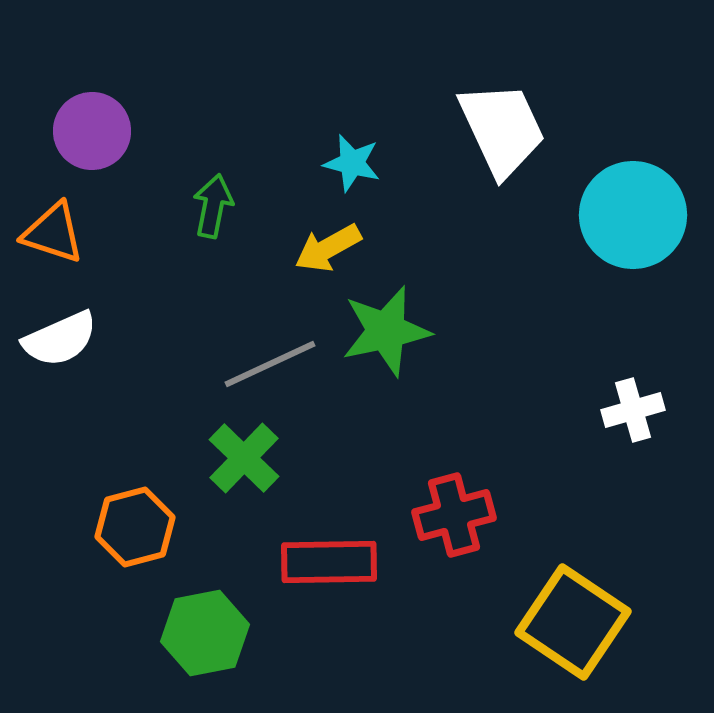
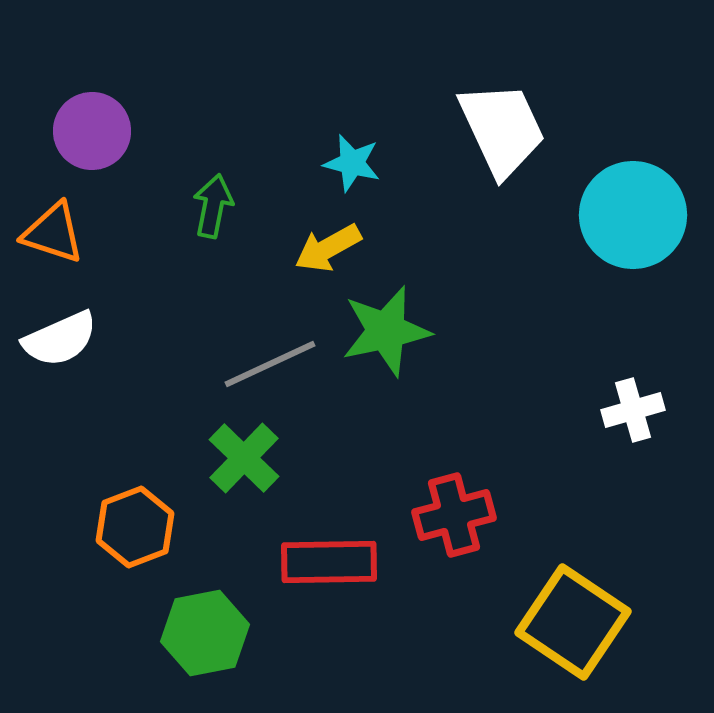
orange hexagon: rotated 6 degrees counterclockwise
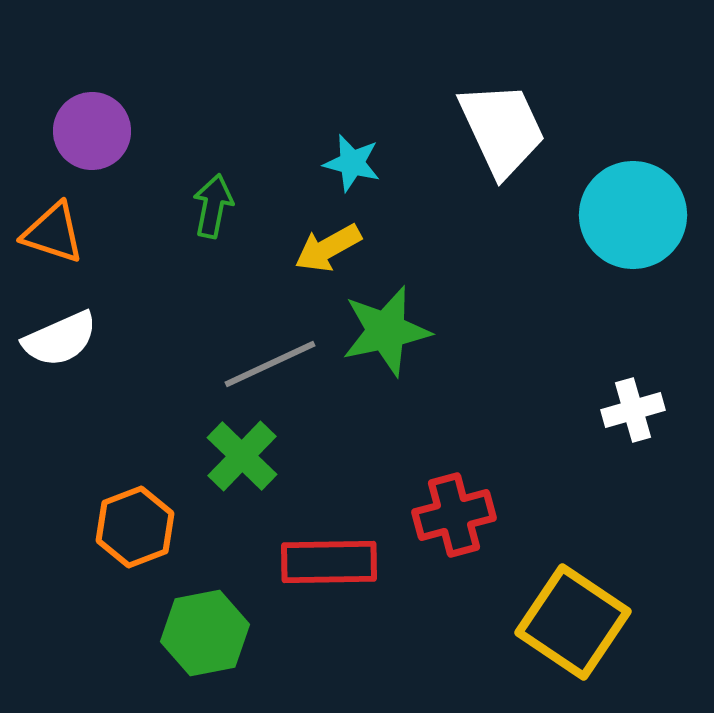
green cross: moved 2 px left, 2 px up
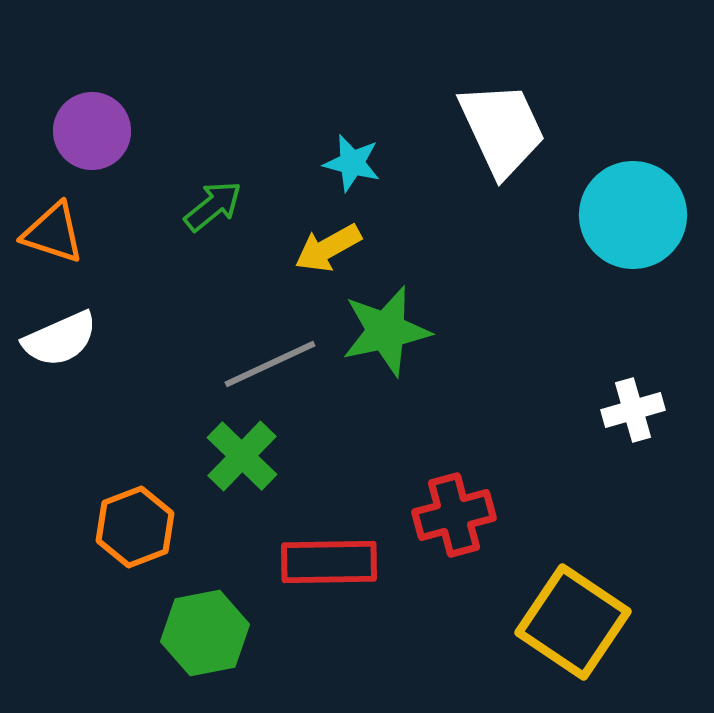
green arrow: rotated 40 degrees clockwise
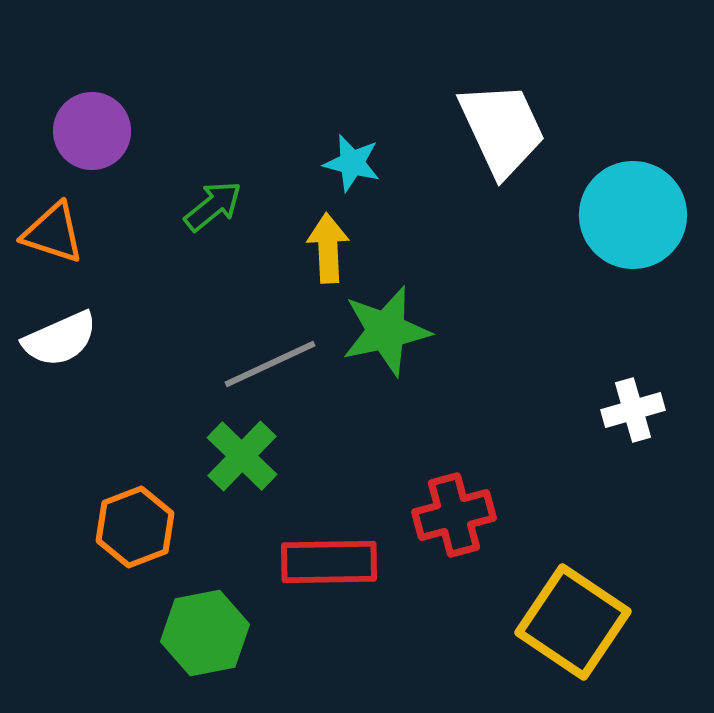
yellow arrow: rotated 116 degrees clockwise
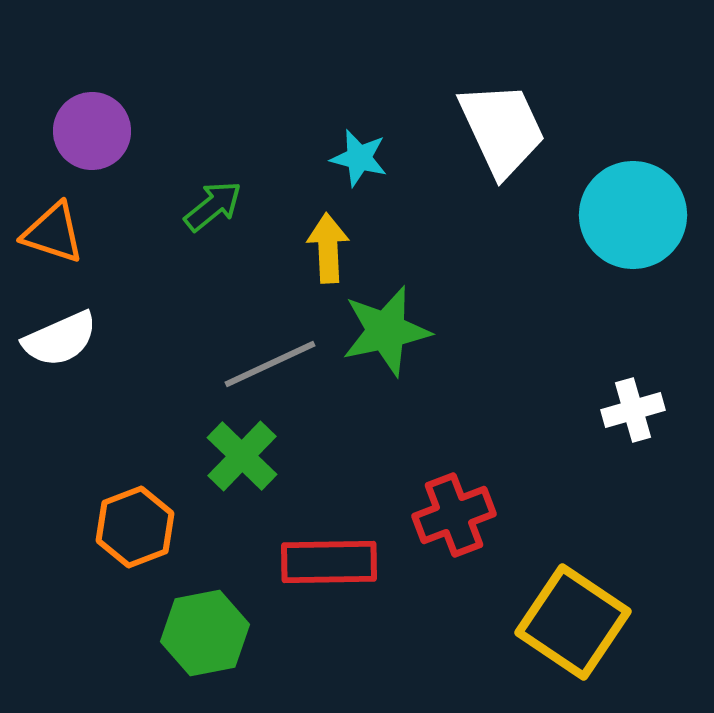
cyan star: moved 7 px right, 5 px up
red cross: rotated 6 degrees counterclockwise
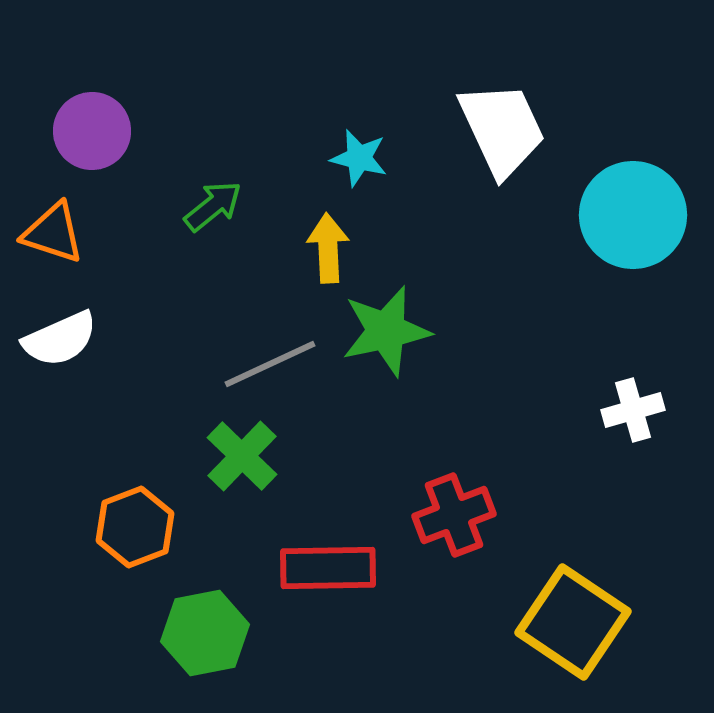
red rectangle: moved 1 px left, 6 px down
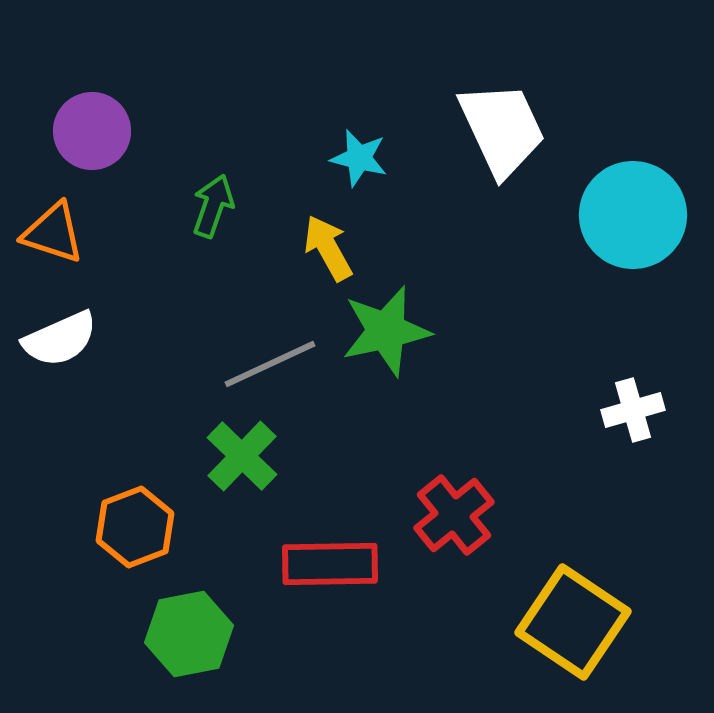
green arrow: rotated 32 degrees counterclockwise
yellow arrow: rotated 26 degrees counterclockwise
red cross: rotated 18 degrees counterclockwise
red rectangle: moved 2 px right, 4 px up
green hexagon: moved 16 px left, 1 px down
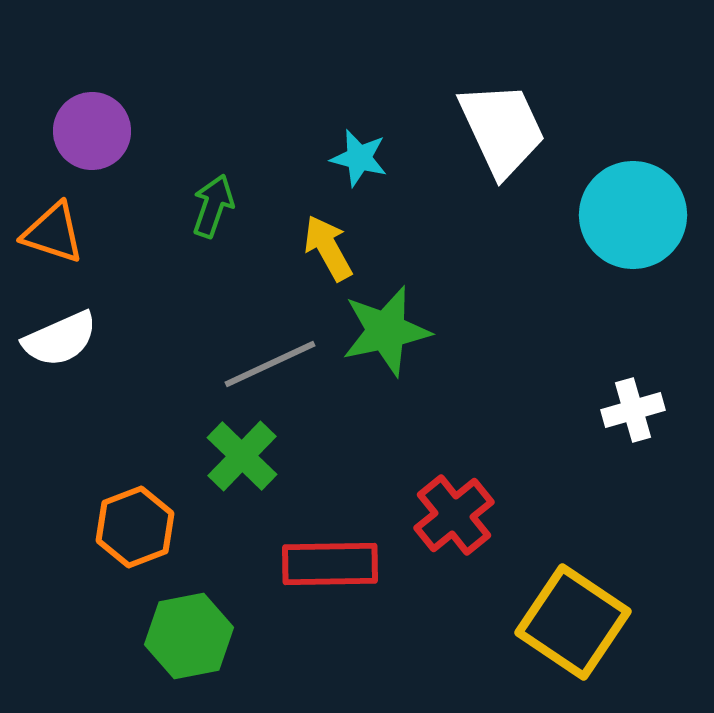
green hexagon: moved 2 px down
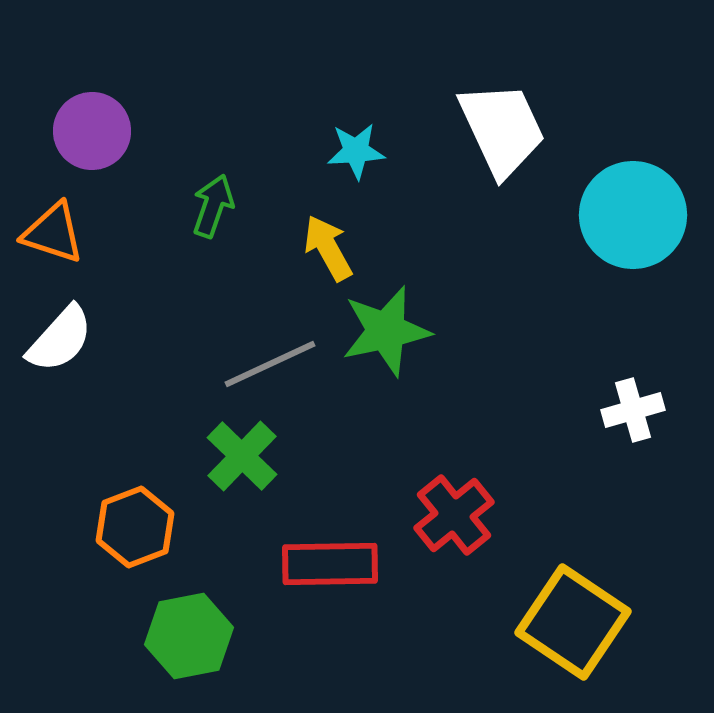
cyan star: moved 3 px left, 7 px up; rotated 18 degrees counterclockwise
white semicircle: rotated 24 degrees counterclockwise
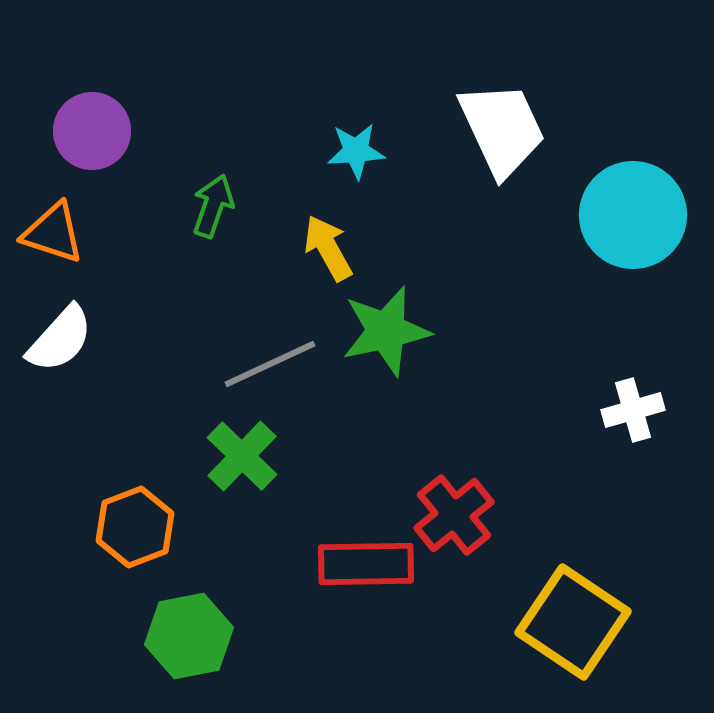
red rectangle: moved 36 px right
